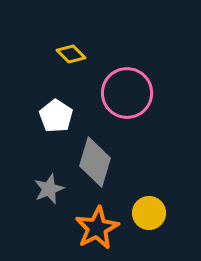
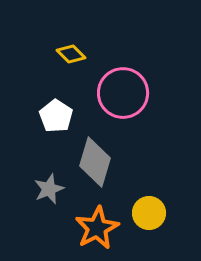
pink circle: moved 4 px left
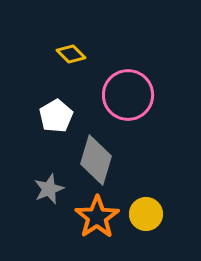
pink circle: moved 5 px right, 2 px down
white pentagon: rotated 8 degrees clockwise
gray diamond: moved 1 px right, 2 px up
yellow circle: moved 3 px left, 1 px down
orange star: moved 11 px up; rotated 6 degrees counterclockwise
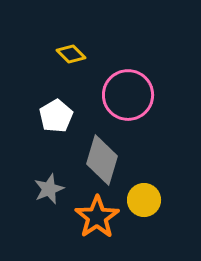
gray diamond: moved 6 px right
yellow circle: moved 2 px left, 14 px up
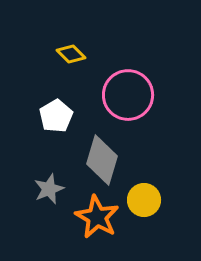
orange star: rotated 9 degrees counterclockwise
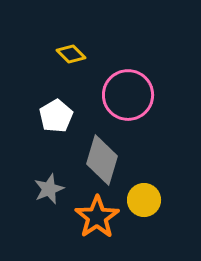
orange star: rotated 9 degrees clockwise
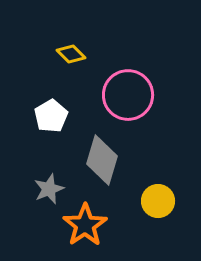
white pentagon: moved 5 px left
yellow circle: moved 14 px right, 1 px down
orange star: moved 12 px left, 8 px down
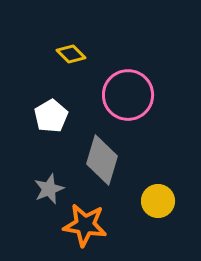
orange star: rotated 30 degrees counterclockwise
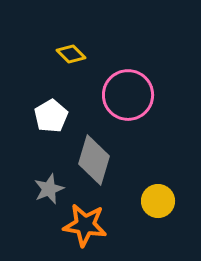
gray diamond: moved 8 px left
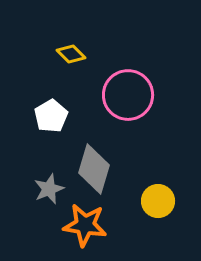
gray diamond: moved 9 px down
